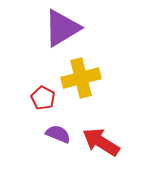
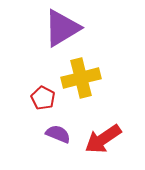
red arrow: moved 2 px right, 3 px up; rotated 66 degrees counterclockwise
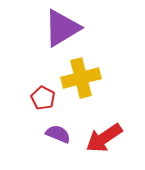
red arrow: moved 1 px right, 1 px up
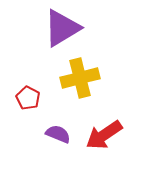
yellow cross: moved 1 px left
red pentagon: moved 15 px left
red arrow: moved 3 px up
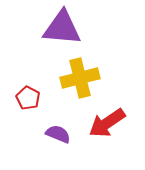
purple triangle: rotated 36 degrees clockwise
red arrow: moved 3 px right, 12 px up
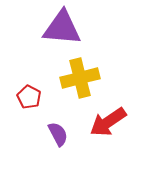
red pentagon: moved 1 px right, 1 px up
red arrow: moved 1 px right, 1 px up
purple semicircle: rotated 40 degrees clockwise
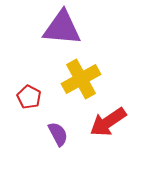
yellow cross: moved 1 px right, 1 px down; rotated 15 degrees counterclockwise
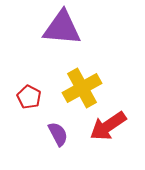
yellow cross: moved 1 px right, 9 px down
red arrow: moved 4 px down
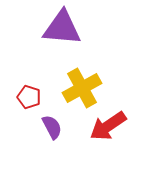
red pentagon: rotated 10 degrees counterclockwise
purple semicircle: moved 6 px left, 7 px up
